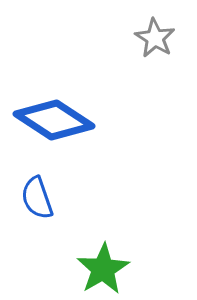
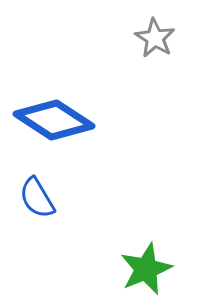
blue semicircle: rotated 12 degrees counterclockwise
green star: moved 43 px right; rotated 8 degrees clockwise
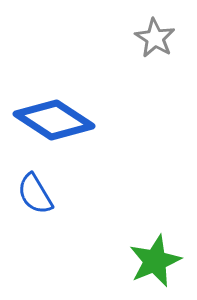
blue semicircle: moved 2 px left, 4 px up
green star: moved 9 px right, 8 px up
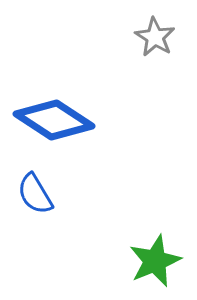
gray star: moved 1 px up
